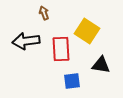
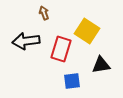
red rectangle: rotated 20 degrees clockwise
black triangle: rotated 18 degrees counterclockwise
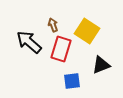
brown arrow: moved 9 px right, 12 px down
black arrow: moved 3 px right, 1 px down; rotated 48 degrees clockwise
black triangle: rotated 12 degrees counterclockwise
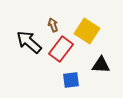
red rectangle: rotated 20 degrees clockwise
black triangle: rotated 24 degrees clockwise
blue square: moved 1 px left, 1 px up
